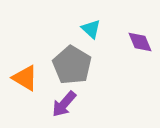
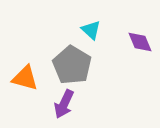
cyan triangle: moved 1 px down
orange triangle: rotated 16 degrees counterclockwise
purple arrow: rotated 16 degrees counterclockwise
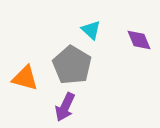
purple diamond: moved 1 px left, 2 px up
purple arrow: moved 1 px right, 3 px down
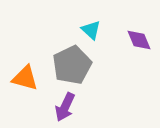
gray pentagon: rotated 15 degrees clockwise
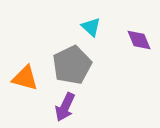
cyan triangle: moved 3 px up
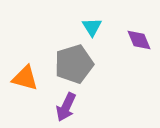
cyan triangle: moved 1 px right; rotated 15 degrees clockwise
gray pentagon: moved 2 px right, 1 px up; rotated 9 degrees clockwise
purple arrow: moved 1 px right
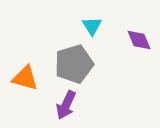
cyan triangle: moved 1 px up
purple arrow: moved 2 px up
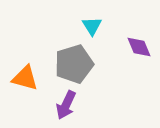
purple diamond: moved 7 px down
